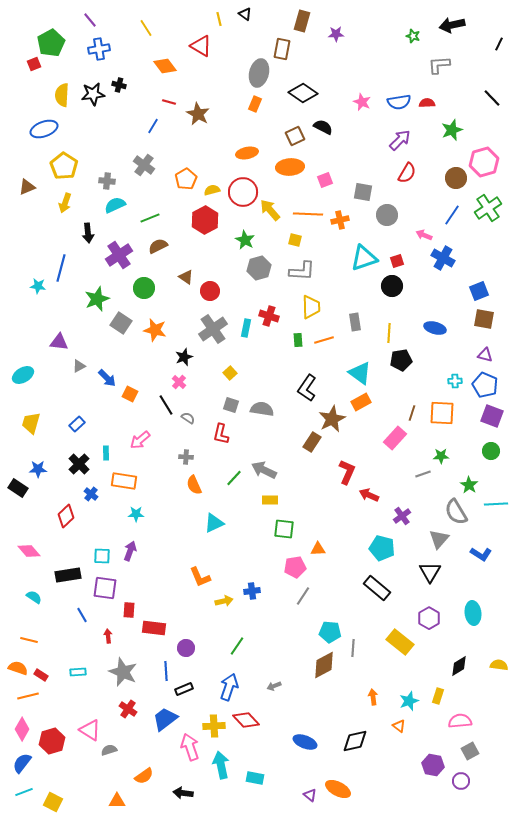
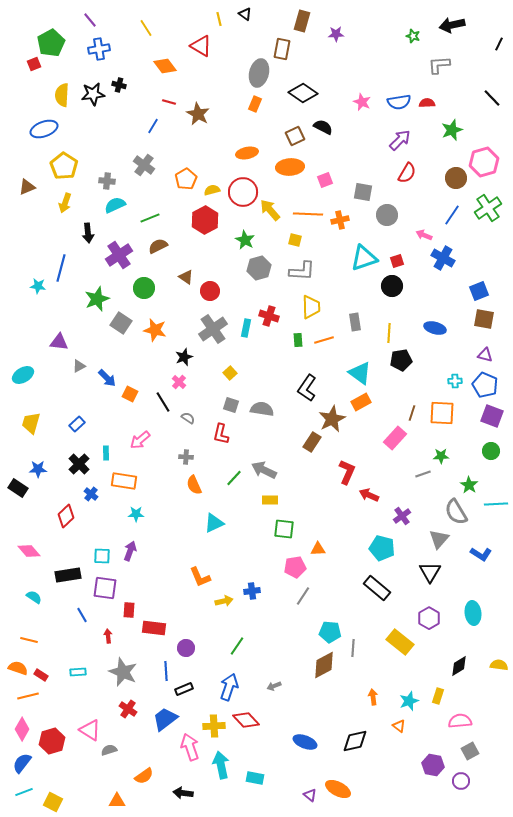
black line at (166, 405): moved 3 px left, 3 px up
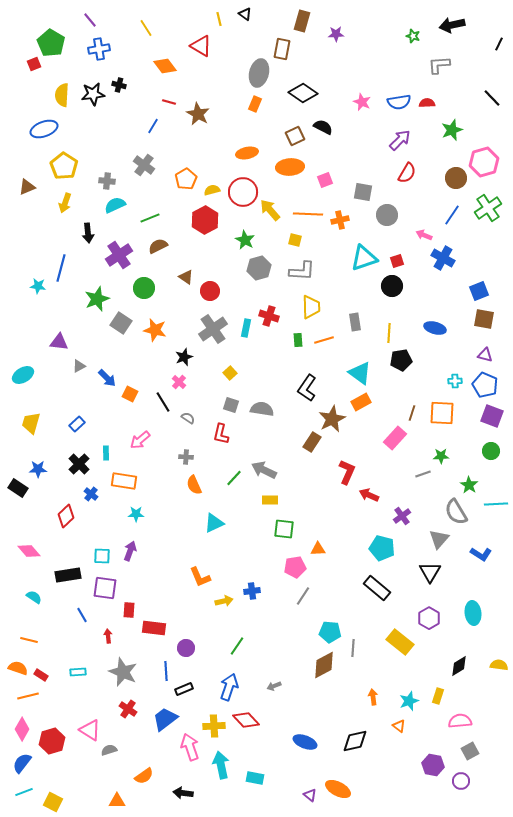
green pentagon at (51, 43): rotated 12 degrees counterclockwise
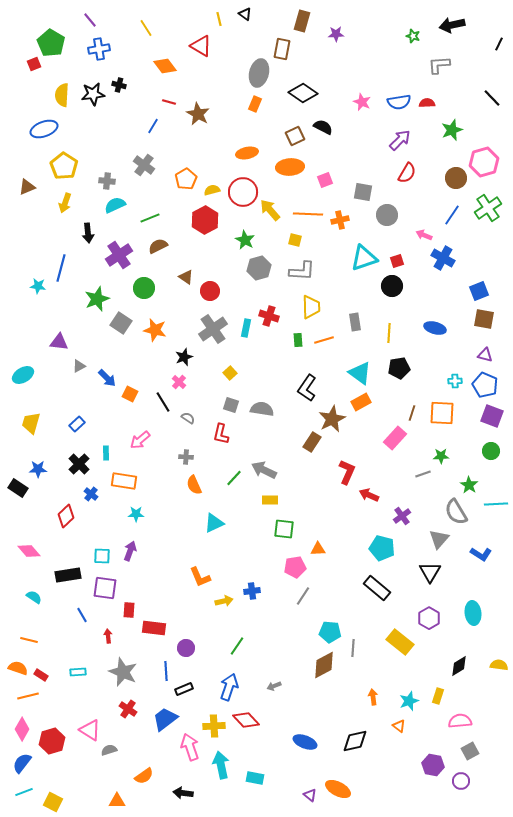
black pentagon at (401, 360): moved 2 px left, 8 px down
